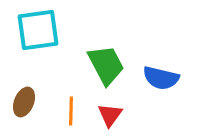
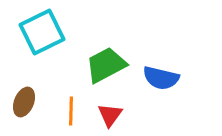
cyan square: moved 4 px right, 2 px down; rotated 18 degrees counterclockwise
green trapezoid: rotated 90 degrees counterclockwise
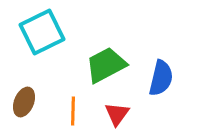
blue semicircle: rotated 90 degrees counterclockwise
orange line: moved 2 px right
red triangle: moved 7 px right, 1 px up
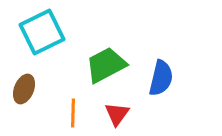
brown ellipse: moved 13 px up
orange line: moved 2 px down
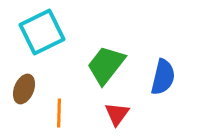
green trapezoid: rotated 24 degrees counterclockwise
blue semicircle: moved 2 px right, 1 px up
orange line: moved 14 px left
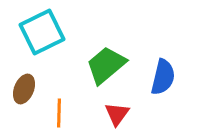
green trapezoid: rotated 12 degrees clockwise
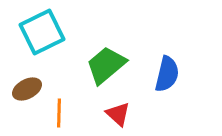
blue semicircle: moved 4 px right, 3 px up
brown ellipse: moved 3 px right; rotated 40 degrees clockwise
red triangle: moved 1 px right; rotated 24 degrees counterclockwise
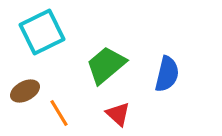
brown ellipse: moved 2 px left, 2 px down
orange line: rotated 32 degrees counterclockwise
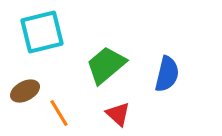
cyan square: rotated 12 degrees clockwise
